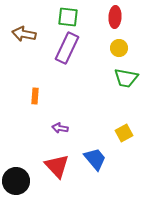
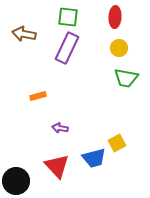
orange rectangle: moved 3 px right; rotated 70 degrees clockwise
yellow square: moved 7 px left, 10 px down
blue trapezoid: moved 1 px left, 1 px up; rotated 115 degrees clockwise
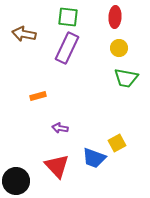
blue trapezoid: rotated 35 degrees clockwise
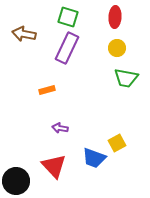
green square: rotated 10 degrees clockwise
yellow circle: moved 2 px left
orange rectangle: moved 9 px right, 6 px up
red triangle: moved 3 px left
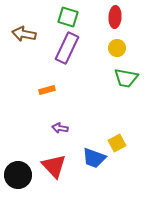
black circle: moved 2 px right, 6 px up
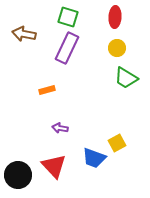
green trapezoid: rotated 20 degrees clockwise
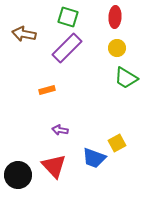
purple rectangle: rotated 20 degrees clockwise
purple arrow: moved 2 px down
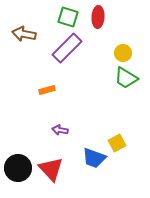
red ellipse: moved 17 px left
yellow circle: moved 6 px right, 5 px down
red triangle: moved 3 px left, 3 px down
black circle: moved 7 px up
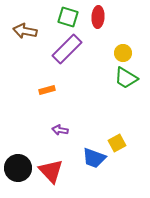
brown arrow: moved 1 px right, 3 px up
purple rectangle: moved 1 px down
red triangle: moved 2 px down
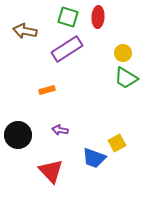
purple rectangle: rotated 12 degrees clockwise
black circle: moved 33 px up
